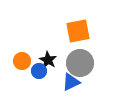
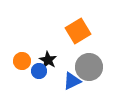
orange square: rotated 20 degrees counterclockwise
gray circle: moved 9 px right, 4 px down
blue triangle: moved 1 px right, 1 px up
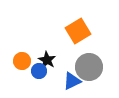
black star: moved 1 px left
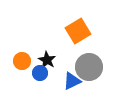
blue circle: moved 1 px right, 2 px down
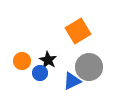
black star: moved 1 px right
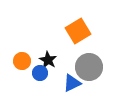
blue triangle: moved 2 px down
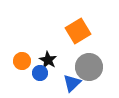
blue triangle: rotated 18 degrees counterclockwise
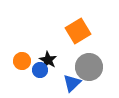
blue circle: moved 3 px up
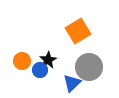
black star: rotated 12 degrees clockwise
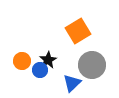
gray circle: moved 3 px right, 2 px up
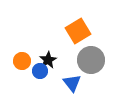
gray circle: moved 1 px left, 5 px up
blue circle: moved 1 px down
blue triangle: rotated 24 degrees counterclockwise
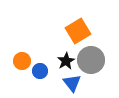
black star: moved 18 px right, 1 px down
